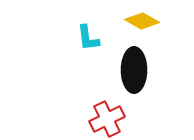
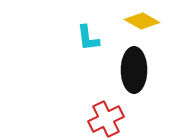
red cross: moved 1 px left
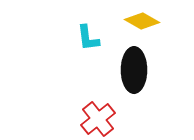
red cross: moved 8 px left; rotated 12 degrees counterclockwise
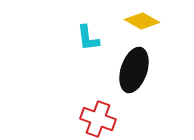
black ellipse: rotated 18 degrees clockwise
red cross: rotated 32 degrees counterclockwise
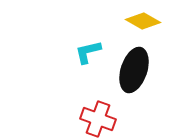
yellow diamond: moved 1 px right
cyan L-shape: moved 14 px down; rotated 84 degrees clockwise
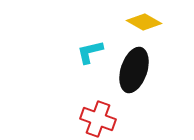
yellow diamond: moved 1 px right, 1 px down
cyan L-shape: moved 2 px right
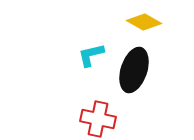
cyan L-shape: moved 1 px right, 3 px down
red cross: rotated 8 degrees counterclockwise
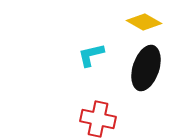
black ellipse: moved 12 px right, 2 px up
